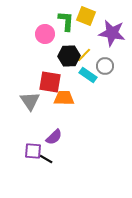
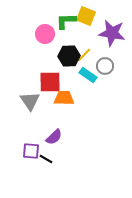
green L-shape: rotated 95 degrees counterclockwise
red square: rotated 10 degrees counterclockwise
purple square: moved 2 px left
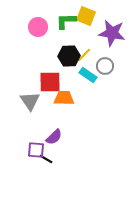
pink circle: moved 7 px left, 7 px up
purple square: moved 5 px right, 1 px up
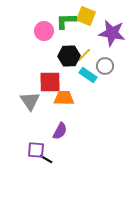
pink circle: moved 6 px right, 4 px down
purple semicircle: moved 6 px right, 6 px up; rotated 18 degrees counterclockwise
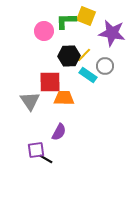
purple semicircle: moved 1 px left, 1 px down
purple square: rotated 12 degrees counterclockwise
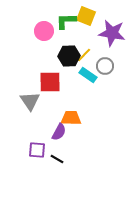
orange trapezoid: moved 7 px right, 20 px down
purple square: moved 1 px right; rotated 12 degrees clockwise
black line: moved 11 px right
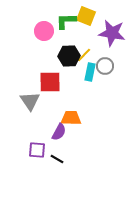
cyan rectangle: moved 2 px right, 3 px up; rotated 66 degrees clockwise
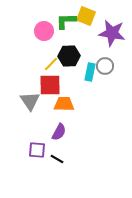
yellow line: moved 33 px left, 9 px down
red square: moved 3 px down
orange trapezoid: moved 7 px left, 14 px up
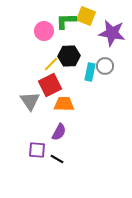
red square: rotated 25 degrees counterclockwise
